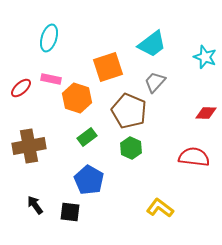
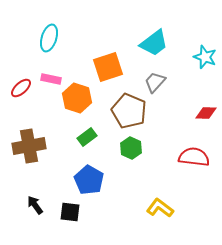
cyan trapezoid: moved 2 px right, 1 px up
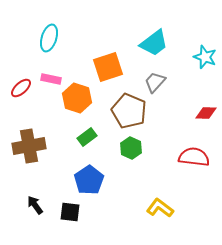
blue pentagon: rotated 8 degrees clockwise
